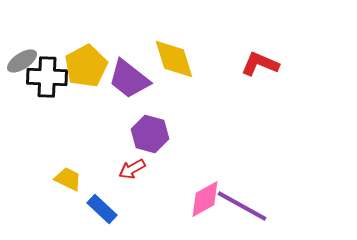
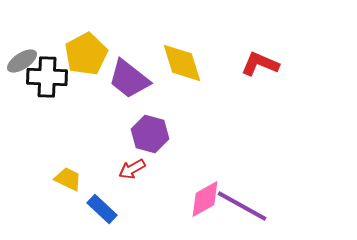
yellow diamond: moved 8 px right, 4 px down
yellow pentagon: moved 12 px up
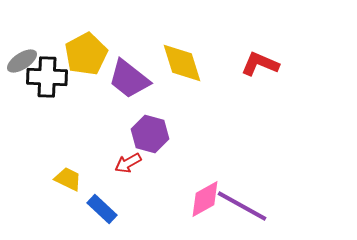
red arrow: moved 4 px left, 6 px up
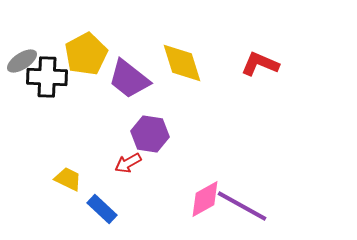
purple hexagon: rotated 6 degrees counterclockwise
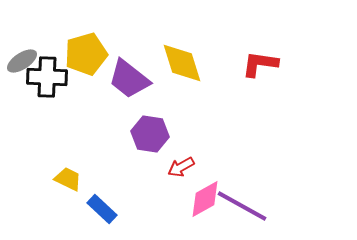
yellow pentagon: rotated 12 degrees clockwise
red L-shape: rotated 15 degrees counterclockwise
red arrow: moved 53 px right, 4 px down
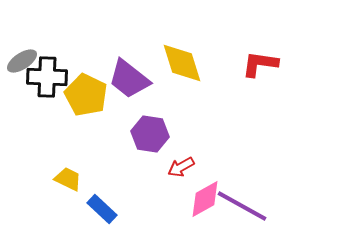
yellow pentagon: moved 41 px down; rotated 30 degrees counterclockwise
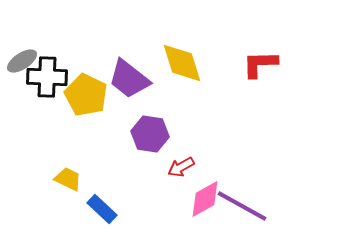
red L-shape: rotated 9 degrees counterclockwise
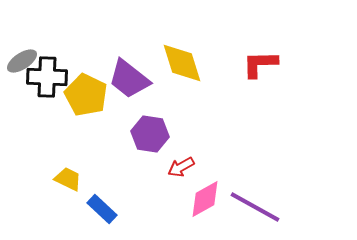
purple line: moved 13 px right, 1 px down
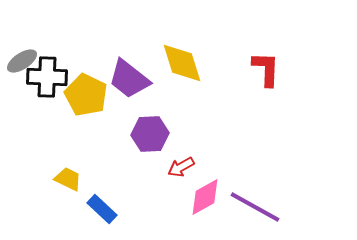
red L-shape: moved 6 px right, 5 px down; rotated 93 degrees clockwise
purple hexagon: rotated 12 degrees counterclockwise
pink diamond: moved 2 px up
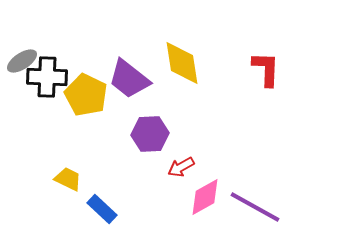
yellow diamond: rotated 9 degrees clockwise
